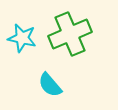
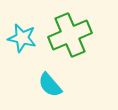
green cross: moved 1 px down
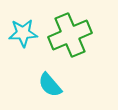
cyan star: moved 1 px right, 5 px up; rotated 16 degrees counterclockwise
